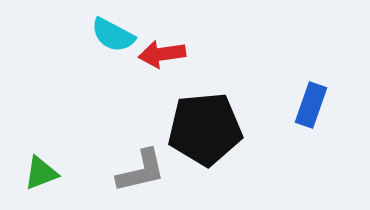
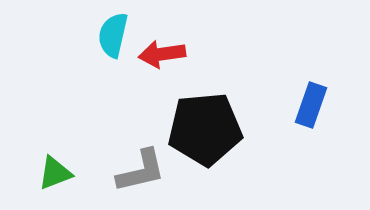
cyan semicircle: rotated 75 degrees clockwise
green triangle: moved 14 px right
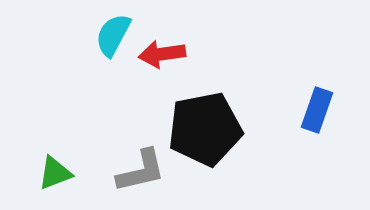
cyan semicircle: rotated 15 degrees clockwise
blue rectangle: moved 6 px right, 5 px down
black pentagon: rotated 6 degrees counterclockwise
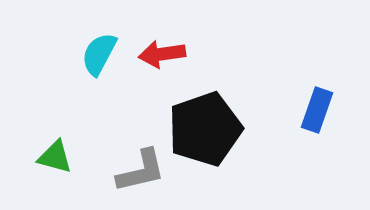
cyan semicircle: moved 14 px left, 19 px down
black pentagon: rotated 8 degrees counterclockwise
green triangle: moved 16 px up; rotated 36 degrees clockwise
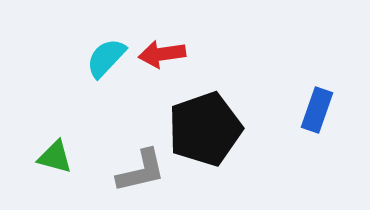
cyan semicircle: moved 7 px right, 4 px down; rotated 15 degrees clockwise
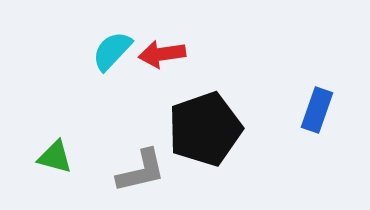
cyan semicircle: moved 6 px right, 7 px up
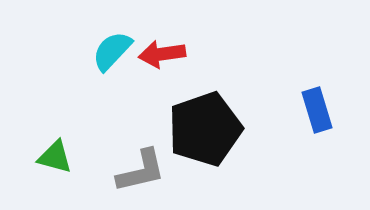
blue rectangle: rotated 36 degrees counterclockwise
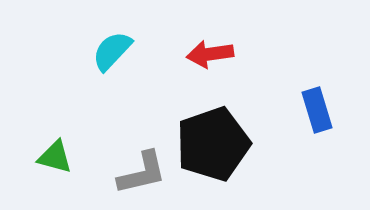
red arrow: moved 48 px right
black pentagon: moved 8 px right, 15 px down
gray L-shape: moved 1 px right, 2 px down
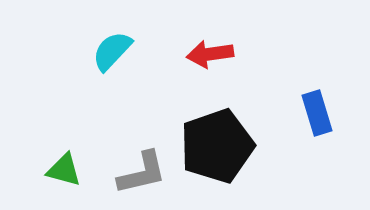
blue rectangle: moved 3 px down
black pentagon: moved 4 px right, 2 px down
green triangle: moved 9 px right, 13 px down
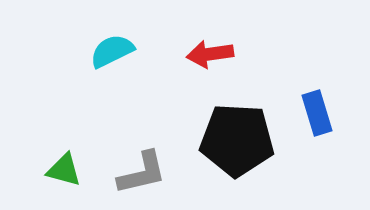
cyan semicircle: rotated 21 degrees clockwise
black pentagon: moved 20 px right, 6 px up; rotated 22 degrees clockwise
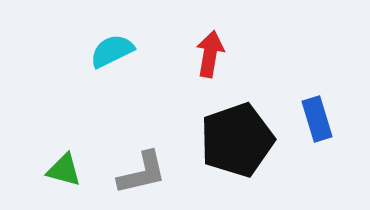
red arrow: rotated 108 degrees clockwise
blue rectangle: moved 6 px down
black pentagon: rotated 22 degrees counterclockwise
